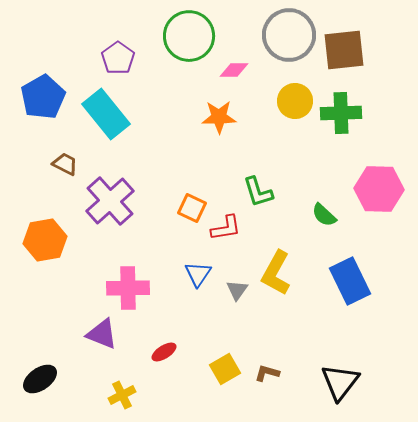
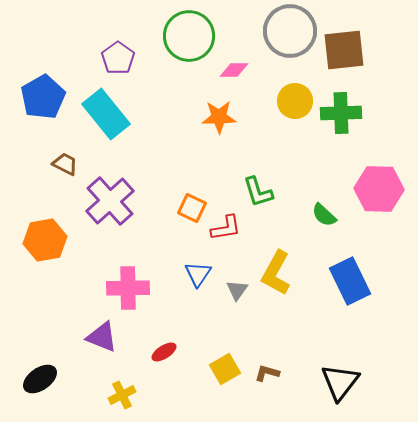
gray circle: moved 1 px right, 4 px up
purple triangle: moved 3 px down
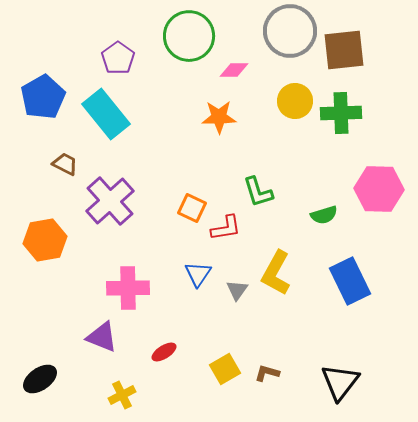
green semicircle: rotated 60 degrees counterclockwise
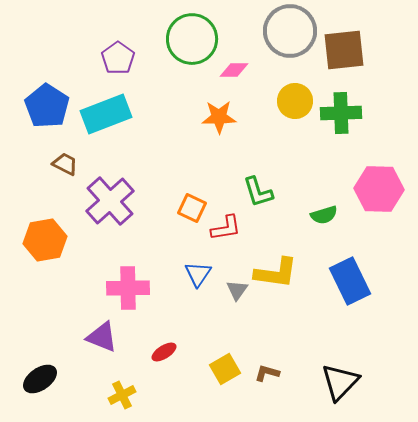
green circle: moved 3 px right, 3 px down
blue pentagon: moved 4 px right, 9 px down; rotated 9 degrees counterclockwise
cyan rectangle: rotated 72 degrees counterclockwise
yellow L-shape: rotated 111 degrees counterclockwise
black triangle: rotated 6 degrees clockwise
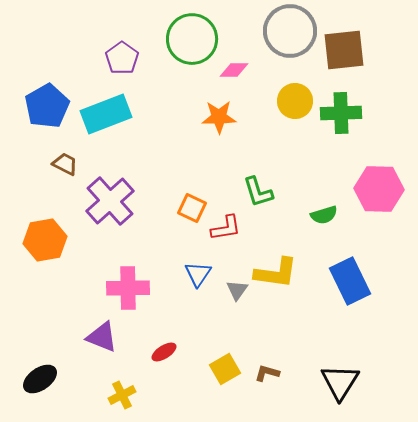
purple pentagon: moved 4 px right
blue pentagon: rotated 9 degrees clockwise
black triangle: rotated 12 degrees counterclockwise
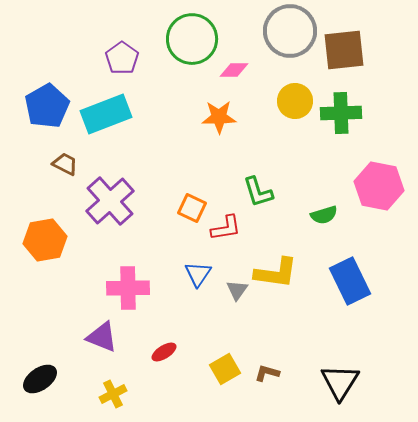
pink hexagon: moved 3 px up; rotated 9 degrees clockwise
yellow cross: moved 9 px left, 1 px up
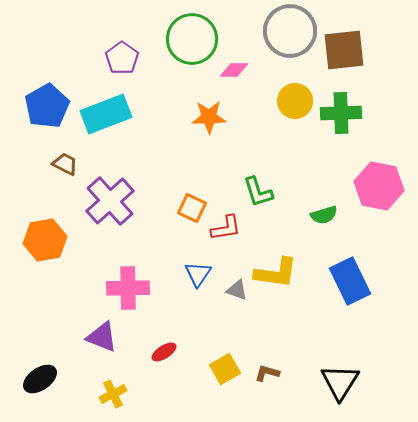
orange star: moved 10 px left
gray triangle: rotated 45 degrees counterclockwise
